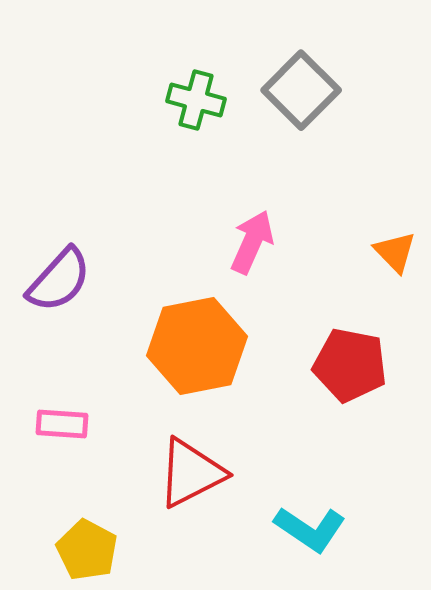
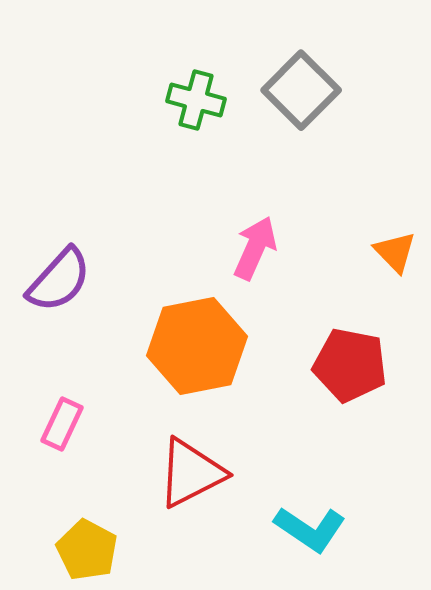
pink arrow: moved 3 px right, 6 px down
pink rectangle: rotated 69 degrees counterclockwise
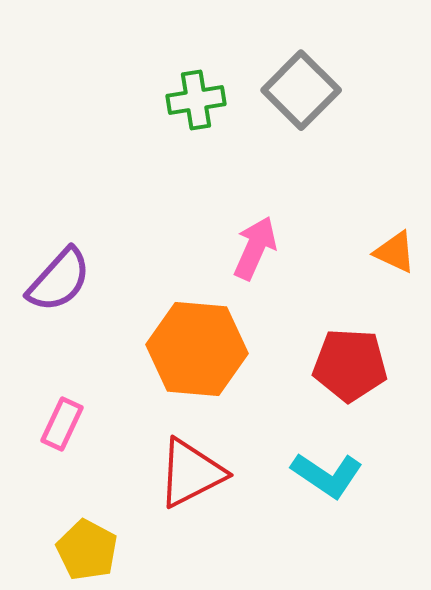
green cross: rotated 24 degrees counterclockwise
orange triangle: rotated 21 degrees counterclockwise
orange hexagon: moved 3 px down; rotated 16 degrees clockwise
red pentagon: rotated 8 degrees counterclockwise
cyan L-shape: moved 17 px right, 54 px up
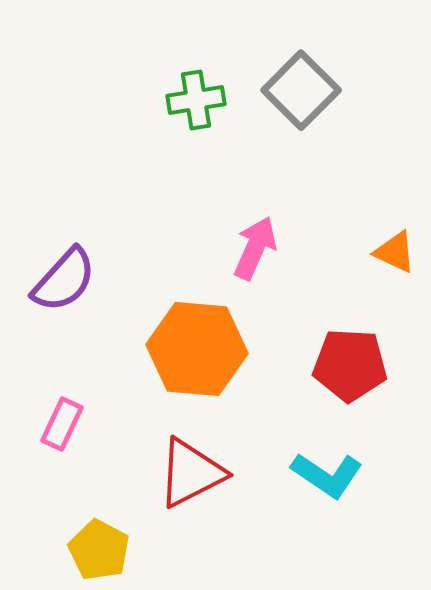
purple semicircle: moved 5 px right
yellow pentagon: moved 12 px right
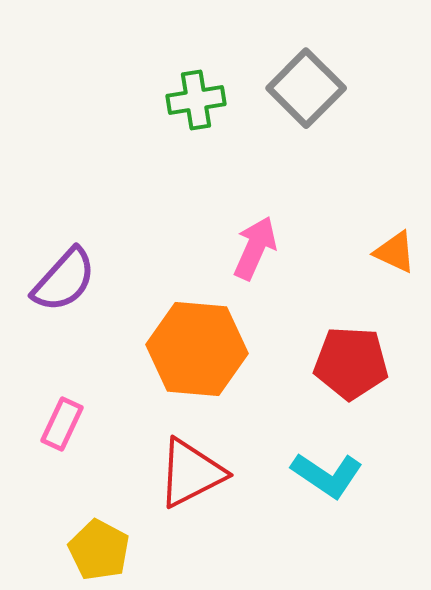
gray square: moved 5 px right, 2 px up
red pentagon: moved 1 px right, 2 px up
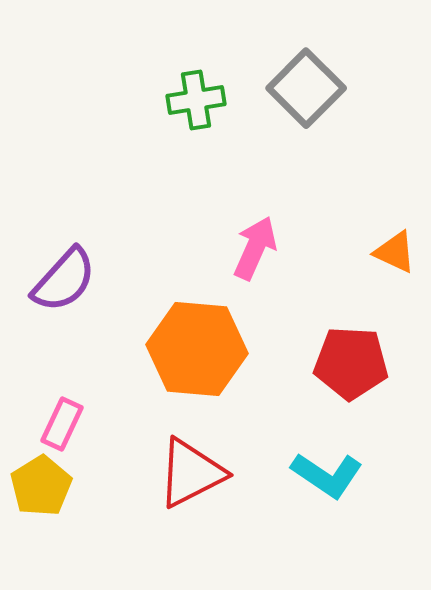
yellow pentagon: moved 58 px left, 64 px up; rotated 12 degrees clockwise
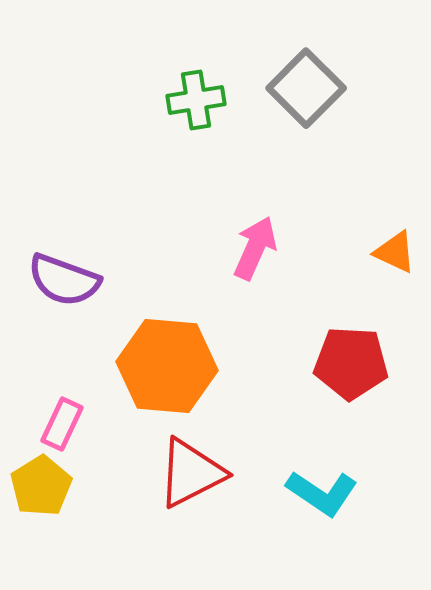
purple semicircle: rotated 68 degrees clockwise
orange hexagon: moved 30 px left, 17 px down
cyan L-shape: moved 5 px left, 18 px down
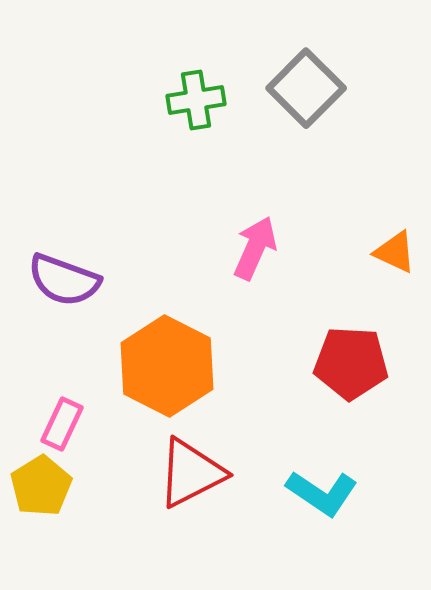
orange hexagon: rotated 22 degrees clockwise
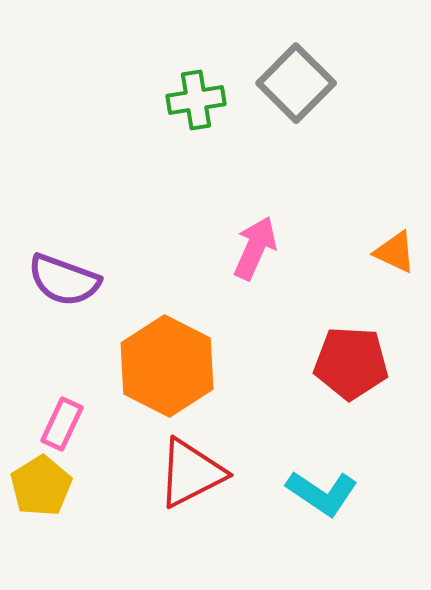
gray square: moved 10 px left, 5 px up
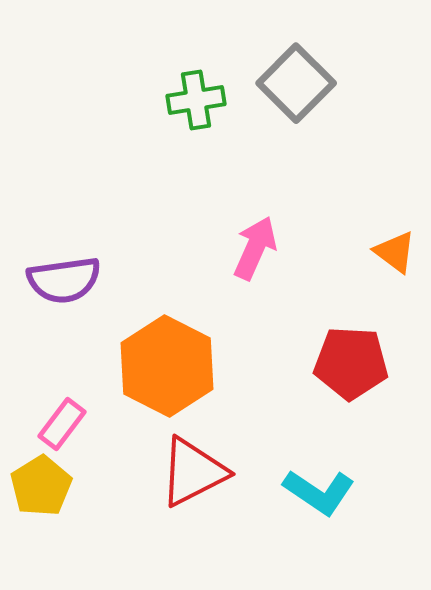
orange triangle: rotated 12 degrees clockwise
purple semicircle: rotated 28 degrees counterclockwise
pink rectangle: rotated 12 degrees clockwise
red triangle: moved 2 px right, 1 px up
cyan L-shape: moved 3 px left, 1 px up
